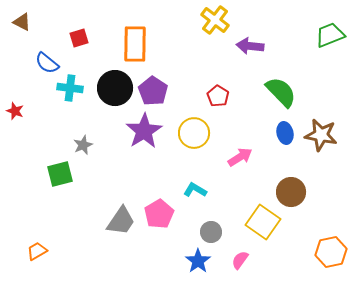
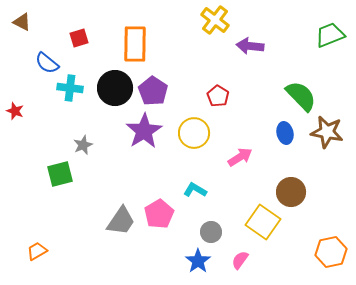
green semicircle: moved 20 px right, 4 px down
brown star: moved 6 px right, 3 px up
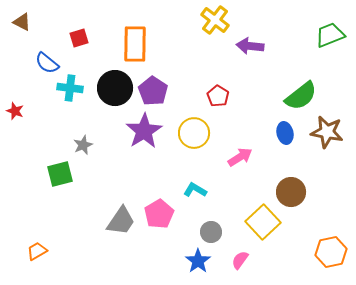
green semicircle: rotated 96 degrees clockwise
yellow square: rotated 12 degrees clockwise
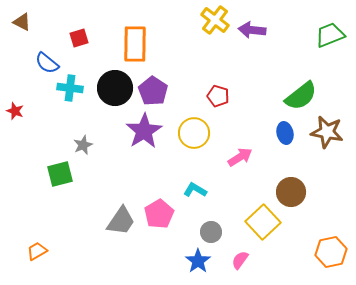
purple arrow: moved 2 px right, 16 px up
red pentagon: rotated 15 degrees counterclockwise
